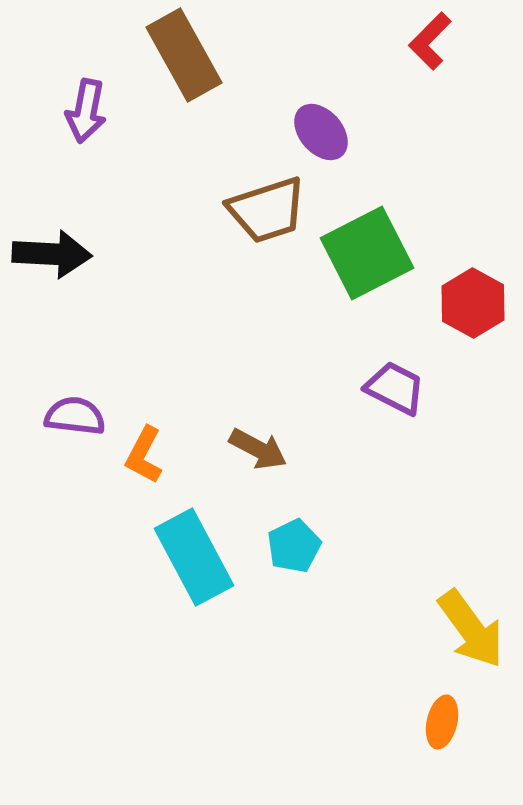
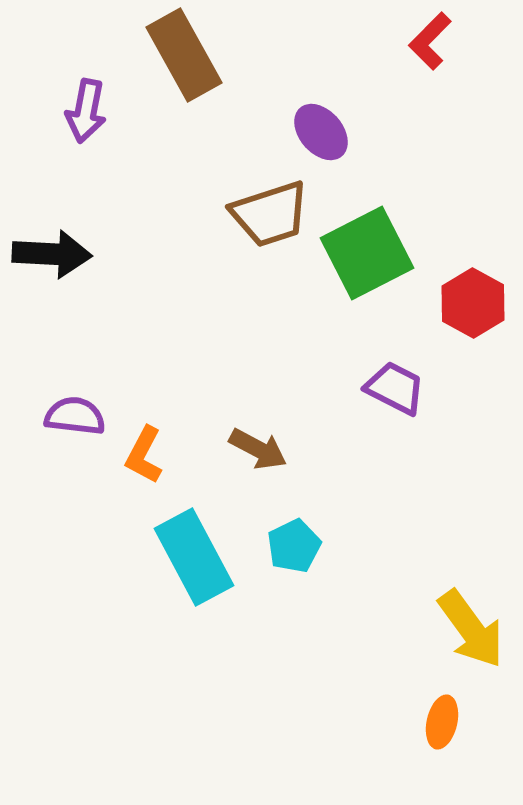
brown trapezoid: moved 3 px right, 4 px down
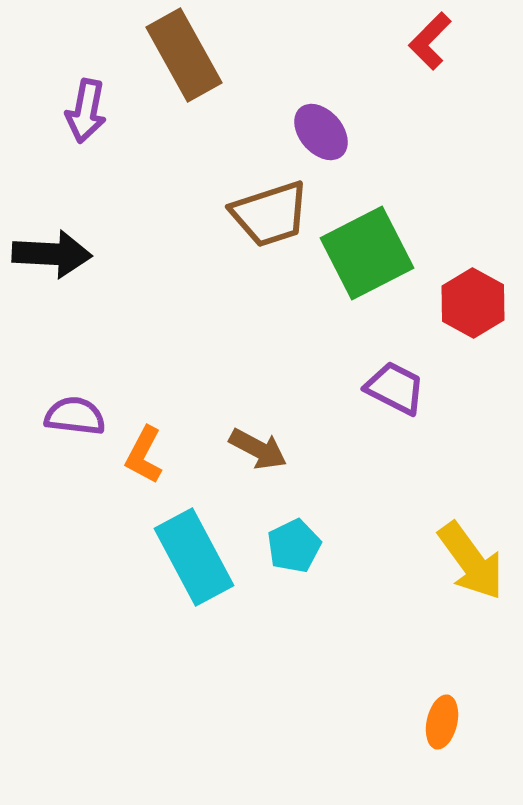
yellow arrow: moved 68 px up
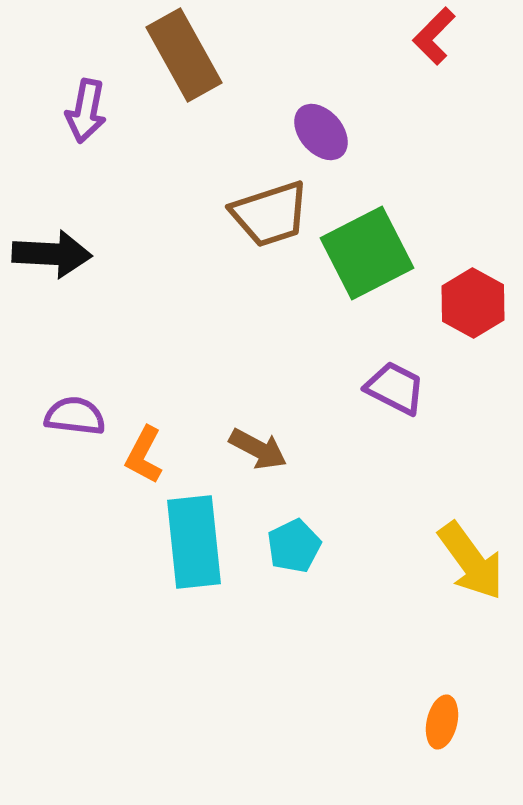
red L-shape: moved 4 px right, 5 px up
cyan rectangle: moved 15 px up; rotated 22 degrees clockwise
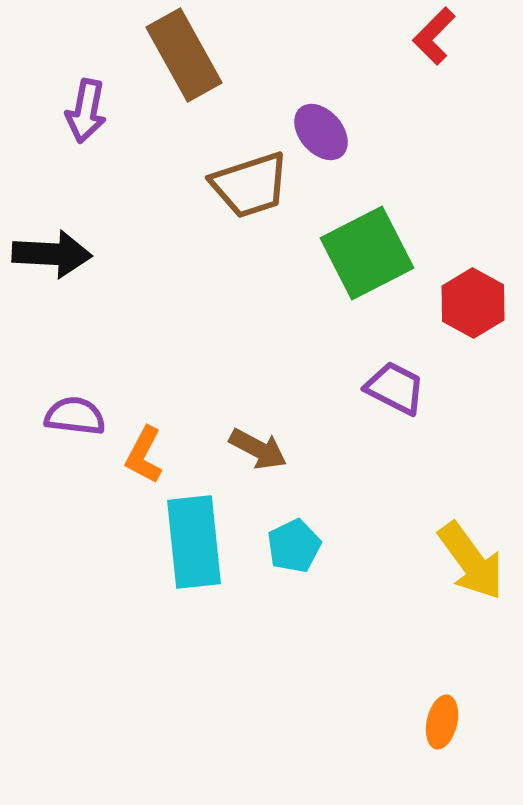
brown trapezoid: moved 20 px left, 29 px up
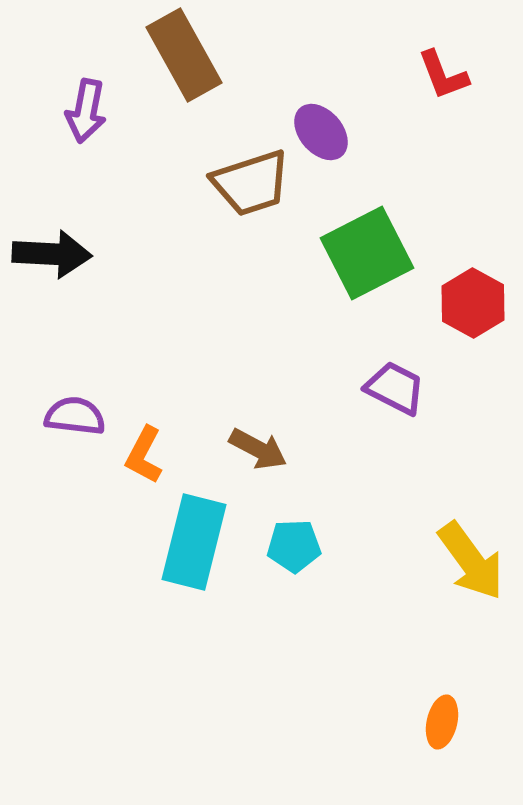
red L-shape: moved 9 px right, 39 px down; rotated 66 degrees counterclockwise
brown trapezoid: moved 1 px right, 2 px up
cyan rectangle: rotated 20 degrees clockwise
cyan pentagon: rotated 24 degrees clockwise
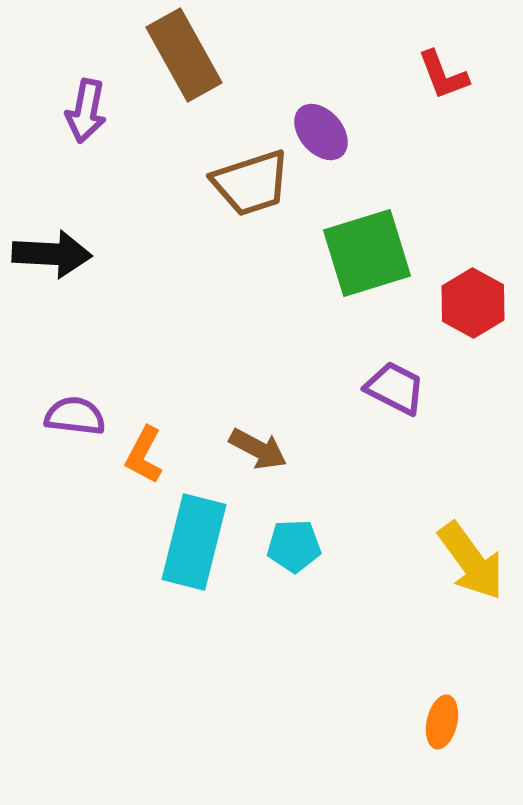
green square: rotated 10 degrees clockwise
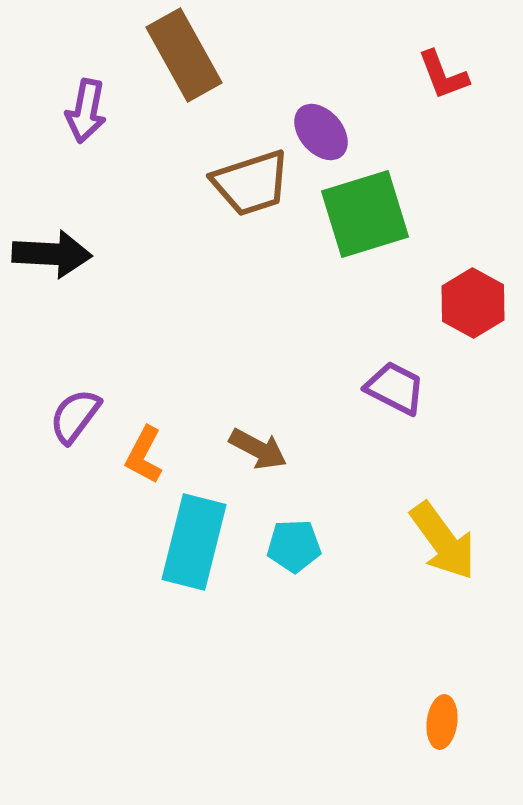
green square: moved 2 px left, 39 px up
purple semicircle: rotated 60 degrees counterclockwise
yellow arrow: moved 28 px left, 20 px up
orange ellipse: rotated 6 degrees counterclockwise
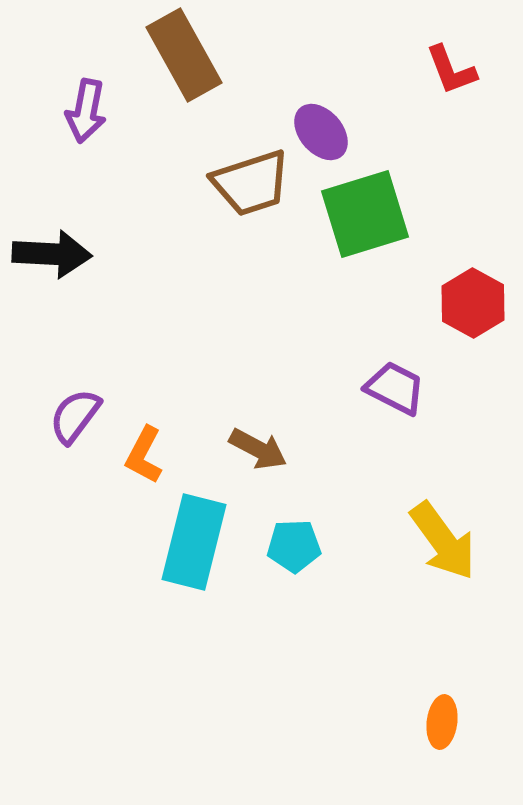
red L-shape: moved 8 px right, 5 px up
